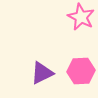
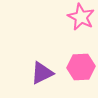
pink hexagon: moved 4 px up
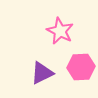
pink star: moved 21 px left, 14 px down
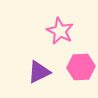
purple triangle: moved 3 px left, 1 px up
